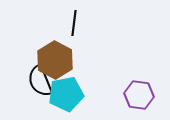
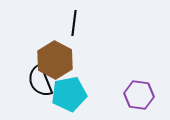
cyan pentagon: moved 3 px right
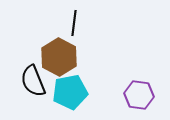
brown hexagon: moved 4 px right, 3 px up
black semicircle: moved 7 px left
cyan pentagon: moved 1 px right, 2 px up
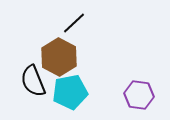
black line: rotated 40 degrees clockwise
